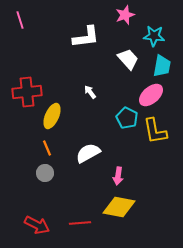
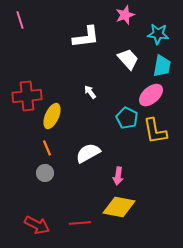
cyan star: moved 4 px right, 2 px up
red cross: moved 4 px down
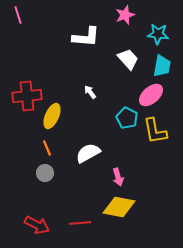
pink line: moved 2 px left, 5 px up
white L-shape: rotated 12 degrees clockwise
pink arrow: moved 1 px down; rotated 24 degrees counterclockwise
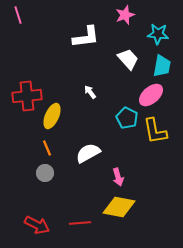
white L-shape: rotated 12 degrees counterclockwise
